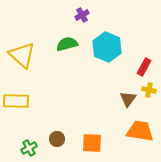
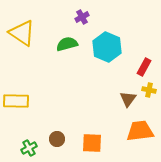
purple cross: moved 2 px down
yellow triangle: moved 22 px up; rotated 8 degrees counterclockwise
orange trapezoid: rotated 16 degrees counterclockwise
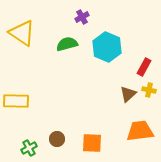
brown triangle: moved 5 px up; rotated 12 degrees clockwise
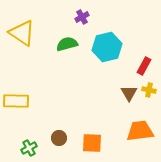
cyan hexagon: rotated 24 degrees clockwise
red rectangle: moved 1 px up
brown triangle: moved 1 px right, 1 px up; rotated 18 degrees counterclockwise
brown circle: moved 2 px right, 1 px up
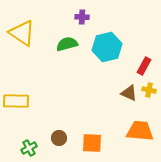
purple cross: rotated 32 degrees clockwise
brown triangle: rotated 36 degrees counterclockwise
orange trapezoid: rotated 12 degrees clockwise
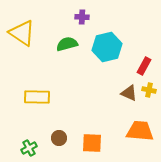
yellow rectangle: moved 21 px right, 4 px up
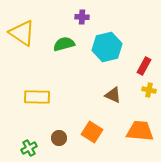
green semicircle: moved 3 px left
brown triangle: moved 16 px left, 2 px down
orange square: moved 11 px up; rotated 30 degrees clockwise
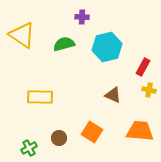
yellow triangle: moved 2 px down
red rectangle: moved 1 px left, 1 px down
yellow rectangle: moved 3 px right
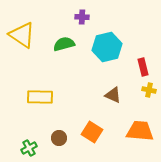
red rectangle: rotated 42 degrees counterclockwise
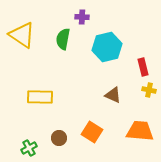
green semicircle: moved 1 px left, 5 px up; rotated 65 degrees counterclockwise
